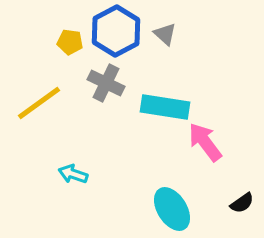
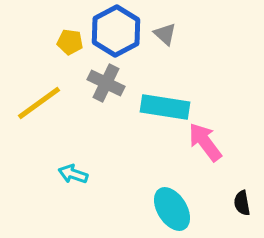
black semicircle: rotated 115 degrees clockwise
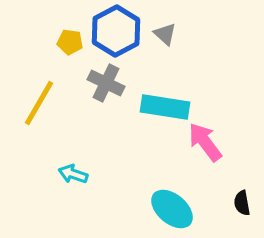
yellow line: rotated 24 degrees counterclockwise
cyan ellipse: rotated 18 degrees counterclockwise
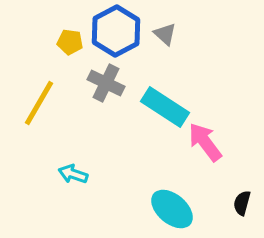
cyan rectangle: rotated 24 degrees clockwise
black semicircle: rotated 25 degrees clockwise
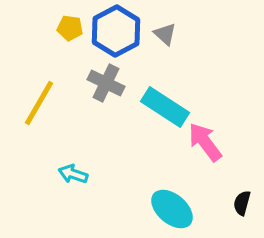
yellow pentagon: moved 14 px up
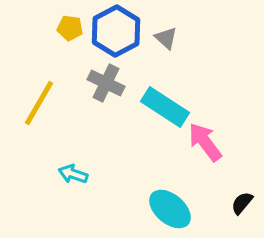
gray triangle: moved 1 px right, 4 px down
black semicircle: rotated 25 degrees clockwise
cyan ellipse: moved 2 px left
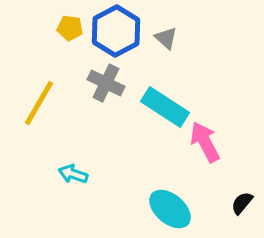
pink arrow: rotated 9 degrees clockwise
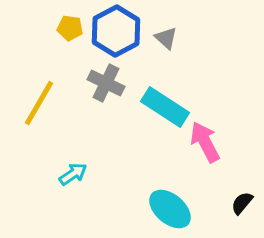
cyan arrow: rotated 128 degrees clockwise
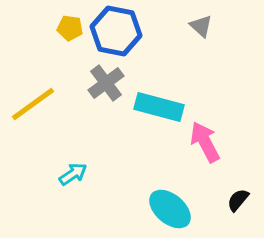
blue hexagon: rotated 21 degrees counterclockwise
gray triangle: moved 35 px right, 12 px up
gray cross: rotated 27 degrees clockwise
yellow line: moved 6 px left, 1 px down; rotated 24 degrees clockwise
cyan rectangle: moved 6 px left; rotated 18 degrees counterclockwise
black semicircle: moved 4 px left, 3 px up
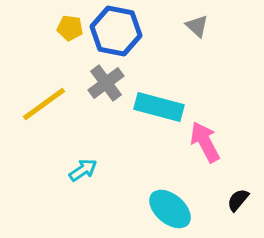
gray triangle: moved 4 px left
yellow line: moved 11 px right
cyan arrow: moved 10 px right, 4 px up
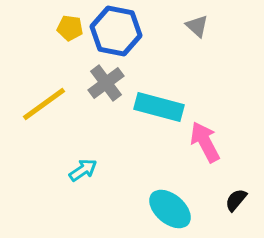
black semicircle: moved 2 px left
